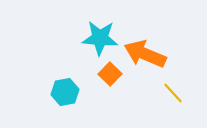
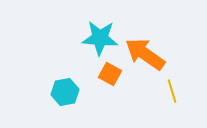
orange arrow: rotated 12 degrees clockwise
orange square: rotated 15 degrees counterclockwise
yellow line: moved 1 px left, 2 px up; rotated 25 degrees clockwise
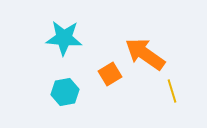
cyan star: moved 36 px left
orange square: rotated 30 degrees clockwise
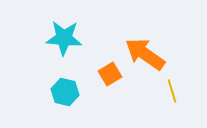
cyan hexagon: rotated 24 degrees clockwise
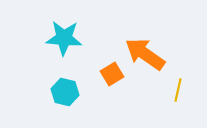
orange square: moved 2 px right
yellow line: moved 6 px right, 1 px up; rotated 30 degrees clockwise
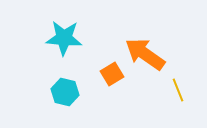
yellow line: rotated 35 degrees counterclockwise
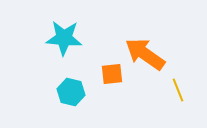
orange square: rotated 25 degrees clockwise
cyan hexagon: moved 6 px right
